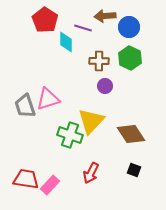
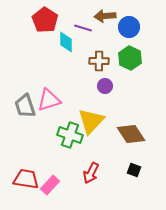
pink triangle: moved 1 px right, 1 px down
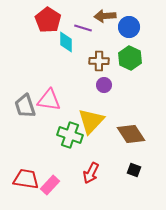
red pentagon: moved 3 px right
purple circle: moved 1 px left, 1 px up
pink triangle: rotated 25 degrees clockwise
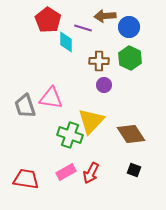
pink triangle: moved 2 px right, 2 px up
pink rectangle: moved 16 px right, 13 px up; rotated 18 degrees clockwise
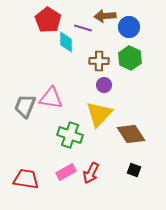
gray trapezoid: rotated 40 degrees clockwise
yellow triangle: moved 8 px right, 7 px up
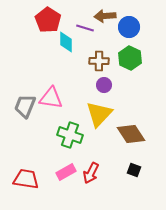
purple line: moved 2 px right
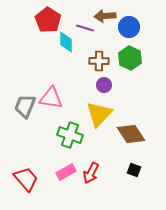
red trapezoid: rotated 40 degrees clockwise
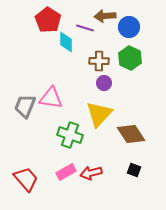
purple circle: moved 2 px up
red arrow: rotated 50 degrees clockwise
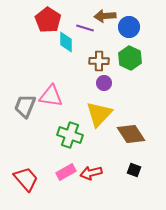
pink triangle: moved 2 px up
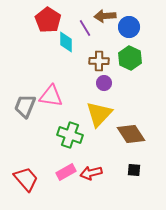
purple line: rotated 42 degrees clockwise
black square: rotated 16 degrees counterclockwise
